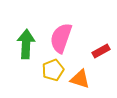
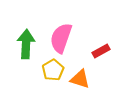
yellow pentagon: rotated 10 degrees counterclockwise
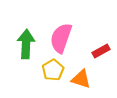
orange triangle: moved 1 px right
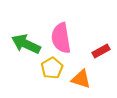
pink semicircle: rotated 28 degrees counterclockwise
green arrow: rotated 68 degrees counterclockwise
yellow pentagon: moved 1 px left, 2 px up
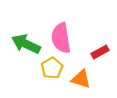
red rectangle: moved 1 px left, 1 px down
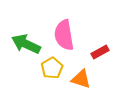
pink semicircle: moved 3 px right, 3 px up
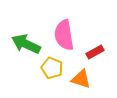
red rectangle: moved 5 px left
yellow pentagon: rotated 20 degrees counterclockwise
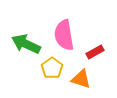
yellow pentagon: rotated 15 degrees clockwise
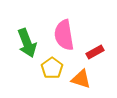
green arrow: moved 1 px right, 1 px up; rotated 136 degrees counterclockwise
